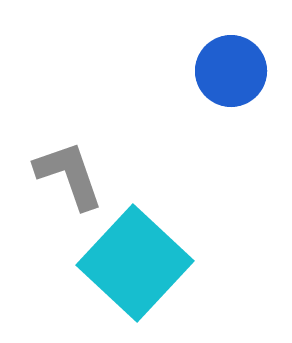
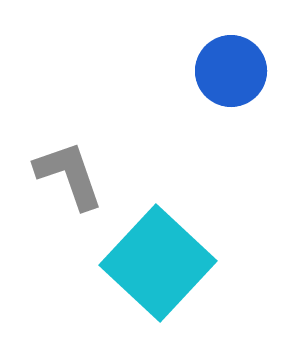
cyan square: moved 23 px right
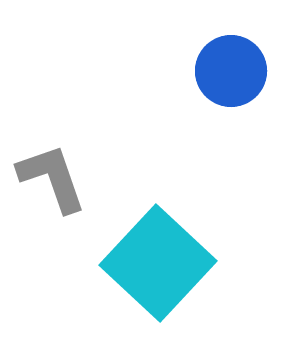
gray L-shape: moved 17 px left, 3 px down
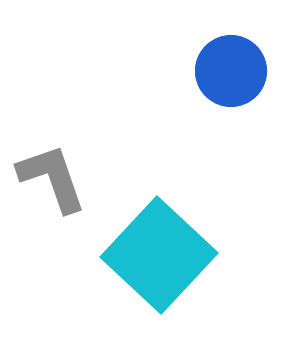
cyan square: moved 1 px right, 8 px up
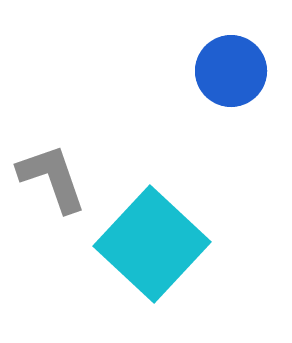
cyan square: moved 7 px left, 11 px up
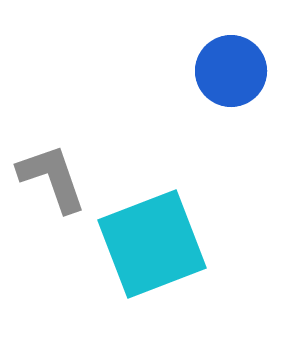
cyan square: rotated 26 degrees clockwise
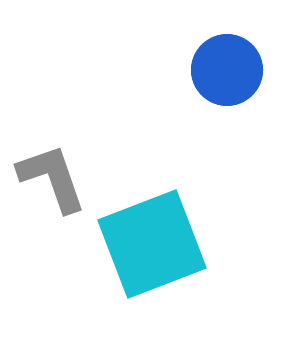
blue circle: moved 4 px left, 1 px up
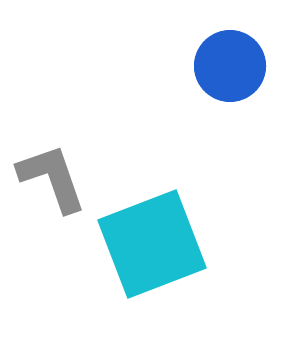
blue circle: moved 3 px right, 4 px up
